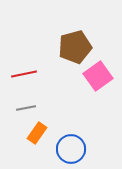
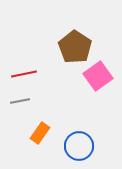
brown pentagon: rotated 24 degrees counterclockwise
gray line: moved 6 px left, 7 px up
orange rectangle: moved 3 px right
blue circle: moved 8 px right, 3 px up
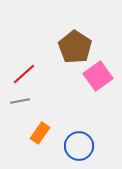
red line: rotated 30 degrees counterclockwise
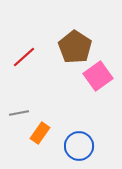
red line: moved 17 px up
gray line: moved 1 px left, 12 px down
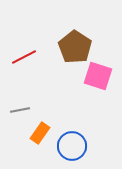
red line: rotated 15 degrees clockwise
pink square: rotated 36 degrees counterclockwise
gray line: moved 1 px right, 3 px up
blue circle: moved 7 px left
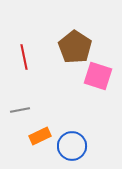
red line: rotated 75 degrees counterclockwise
orange rectangle: moved 3 px down; rotated 30 degrees clockwise
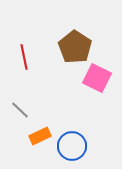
pink square: moved 1 px left, 2 px down; rotated 8 degrees clockwise
gray line: rotated 54 degrees clockwise
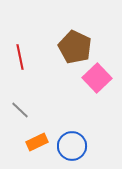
brown pentagon: rotated 8 degrees counterclockwise
red line: moved 4 px left
pink square: rotated 20 degrees clockwise
orange rectangle: moved 3 px left, 6 px down
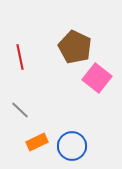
pink square: rotated 8 degrees counterclockwise
